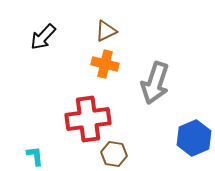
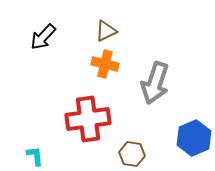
brown hexagon: moved 18 px right
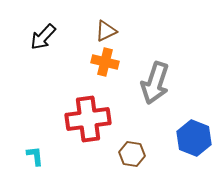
orange cross: moved 2 px up
blue hexagon: rotated 16 degrees counterclockwise
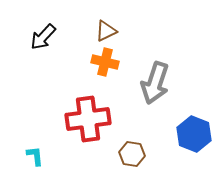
blue hexagon: moved 4 px up
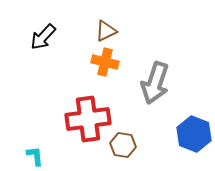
brown hexagon: moved 9 px left, 9 px up
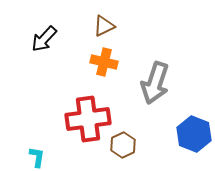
brown triangle: moved 2 px left, 5 px up
black arrow: moved 1 px right, 2 px down
orange cross: moved 1 px left
brown hexagon: rotated 25 degrees clockwise
cyan L-shape: moved 2 px right, 1 px down; rotated 15 degrees clockwise
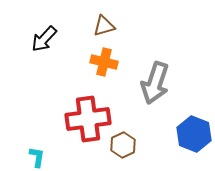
brown triangle: rotated 10 degrees clockwise
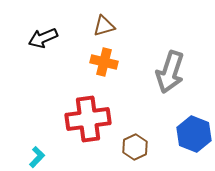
black arrow: moved 1 px left, 1 px up; rotated 24 degrees clockwise
gray arrow: moved 15 px right, 11 px up
brown hexagon: moved 12 px right, 2 px down
cyan L-shape: rotated 35 degrees clockwise
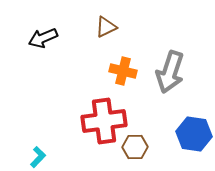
brown triangle: moved 2 px right, 1 px down; rotated 10 degrees counterclockwise
orange cross: moved 19 px right, 9 px down
red cross: moved 16 px right, 2 px down
blue hexagon: rotated 12 degrees counterclockwise
brown hexagon: rotated 25 degrees clockwise
cyan L-shape: moved 1 px right
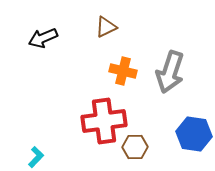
cyan L-shape: moved 2 px left
